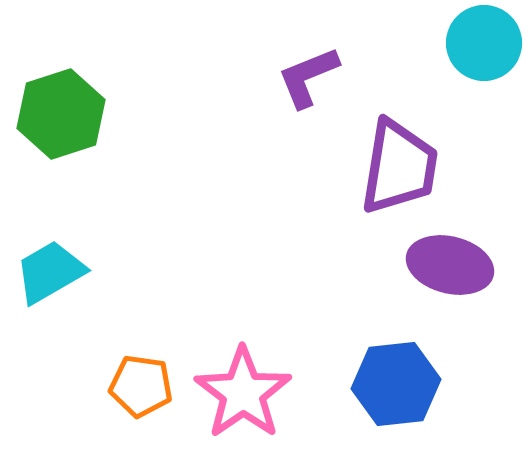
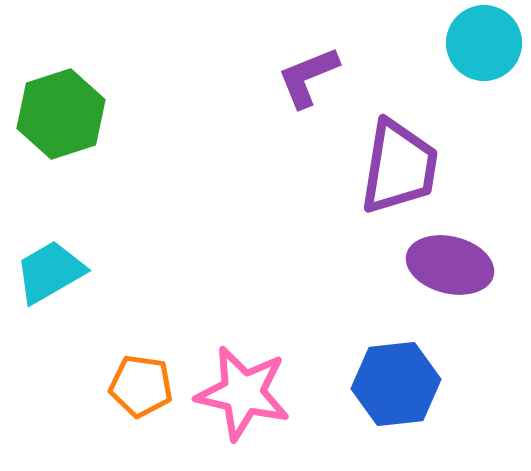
pink star: rotated 24 degrees counterclockwise
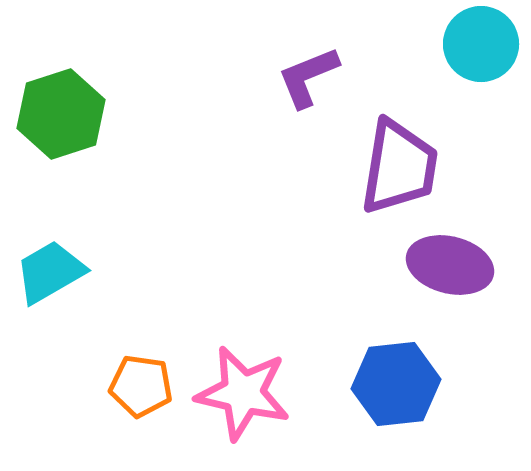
cyan circle: moved 3 px left, 1 px down
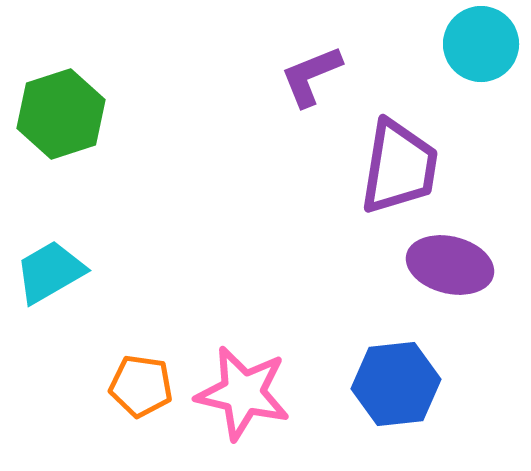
purple L-shape: moved 3 px right, 1 px up
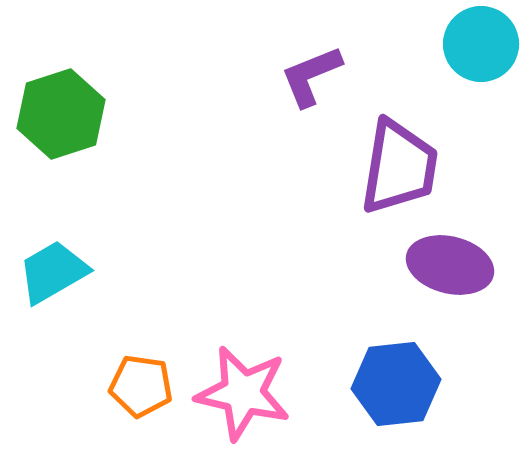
cyan trapezoid: moved 3 px right
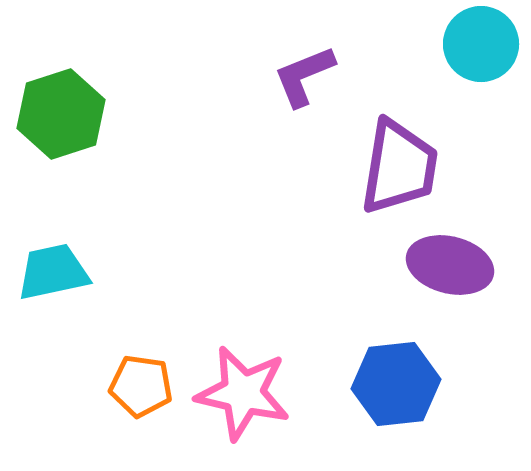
purple L-shape: moved 7 px left
cyan trapezoid: rotated 18 degrees clockwise
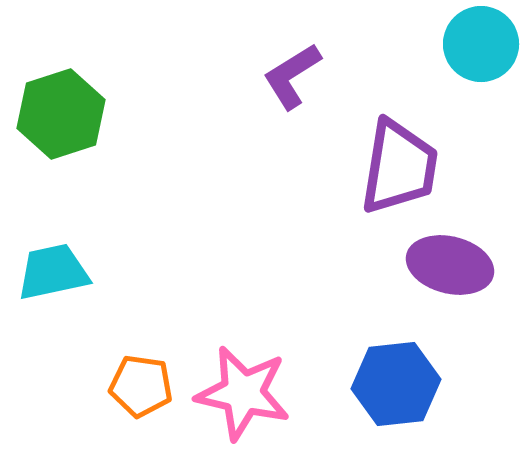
purple L-shape: moved 12 px left; rotated 10 degrees counterclockwise
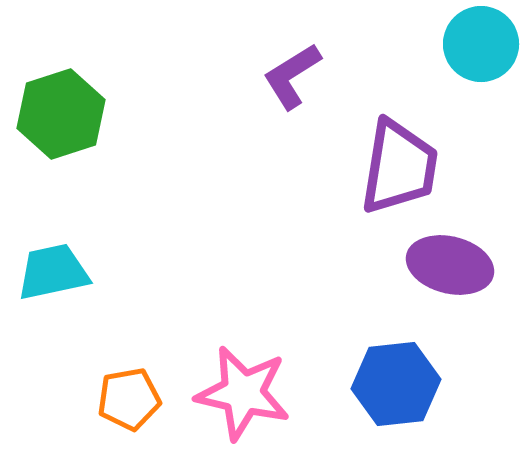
orange pentagon: moved 12 px left, 13 px down; rotated 18 degrees counterclockwise
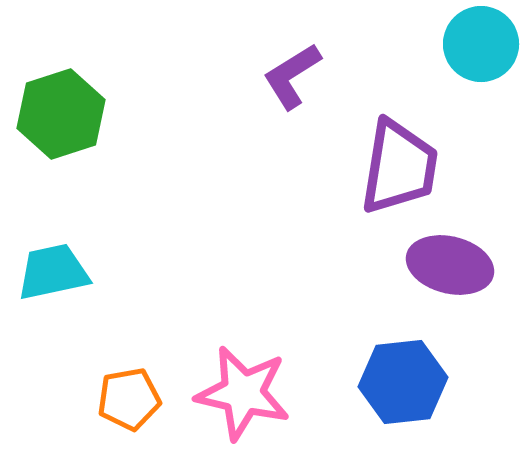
blue hexagon: moved 7 px right, 2 px up
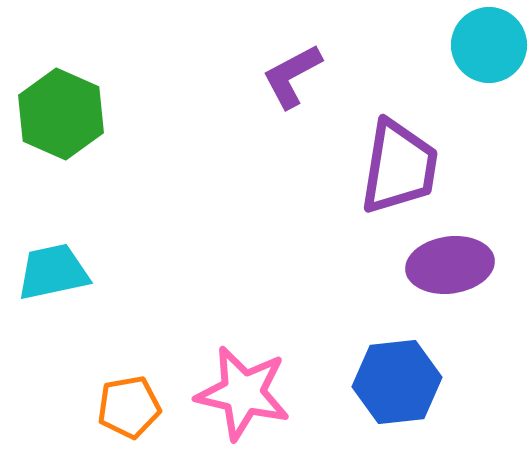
cyan circle: moved 8 px right, 1 px down
purple L-shape: rotated 4 degrees clockwise
green hexagon: rotated 18 degrees counterclockwise
purple ellipse: rotated 22 degrees counterclockwise
blue hexagon: moved 6 px left
orange pentagon: moved 8 px down
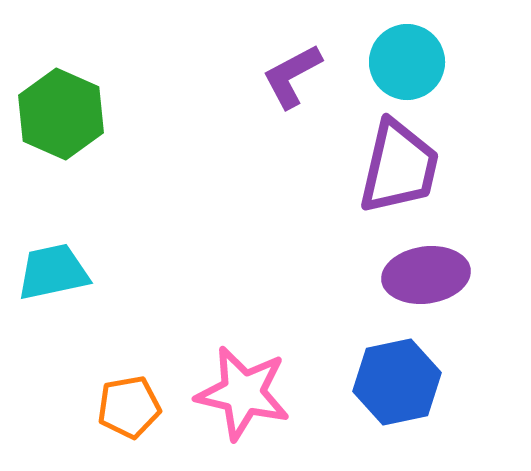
cyan circle: moved 82 px left, 17 px down
purple trapezoid: rotated 4 degrees clockwise
purple ellipse: moved 24 px left, 10 px down
blue hexagon: rotated 6 degrees counterclockwise
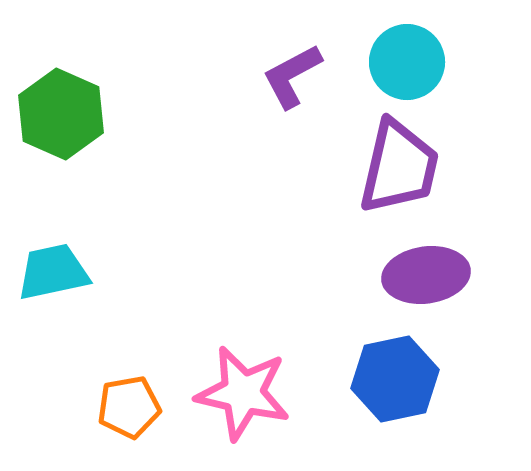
blue hexagon: moved 2 px left, 3 px up
